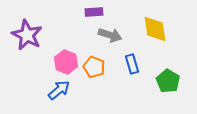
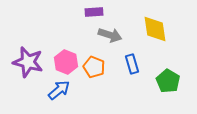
purple star: moved 1 px right, 27 px down; rotated 12 degrees counterclockwise
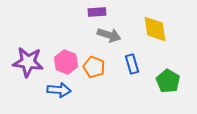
purple rectangle: moved 3 px right
gray arrow: moved 1 px left
purple star: rotated 8 degrees counterclockwise
blue arrow: rotated 45 degrees clockwise
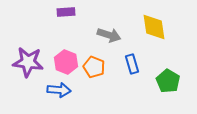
purple rectangle: moved 31 px left
yellow diamond: moved 1 px left, 2 px up
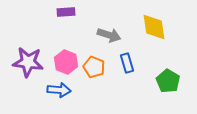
blue rectangle: moved 5 px left, 1 px up
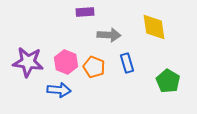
purple rectangle: moved 19 px right
gray arrow: rotated 15 degrees counterclockwise
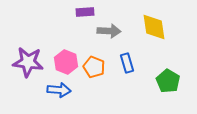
gray arrow: moved 4 px up
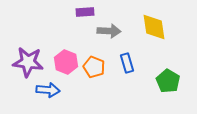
blue arrow: moved 11 px left
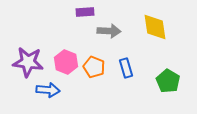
yellow diamond: moved 1 px right
blue rectangle: moved 1 px left, 5 px down
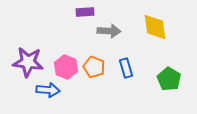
pink hexagon: moved 5 px down
green pentagon: moved 1 px right, 2 px up
